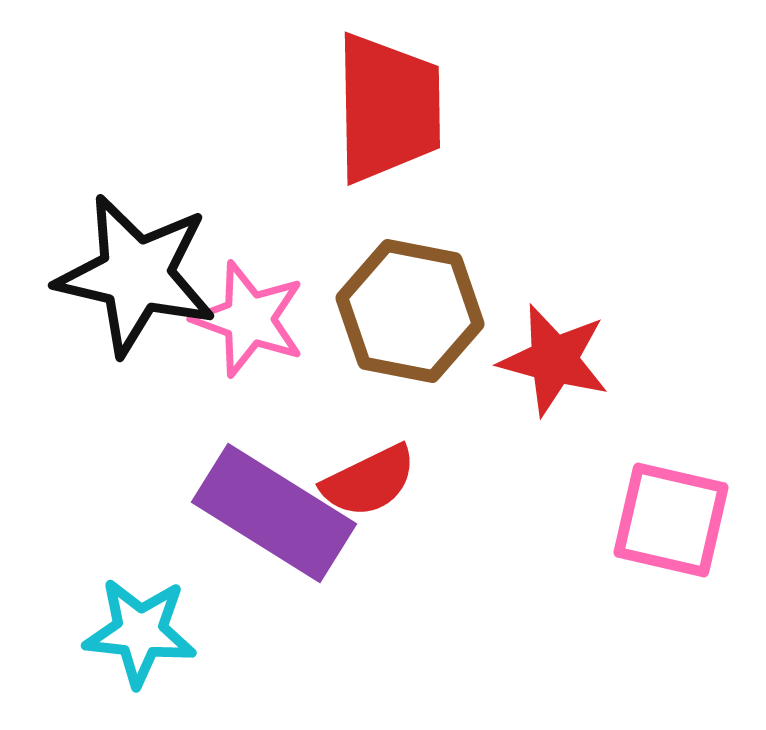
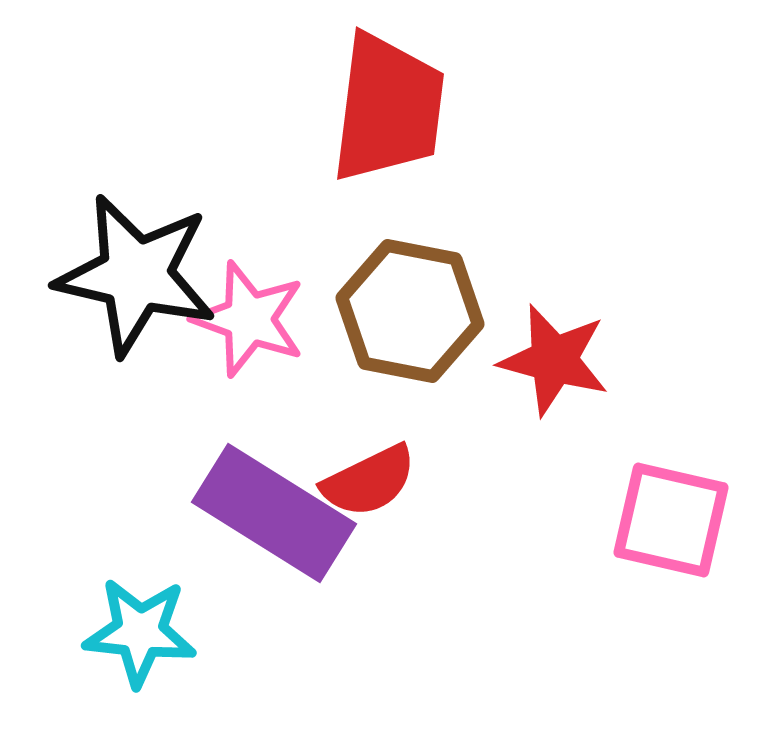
red trapezoid: rotated 8 degrees clockwise
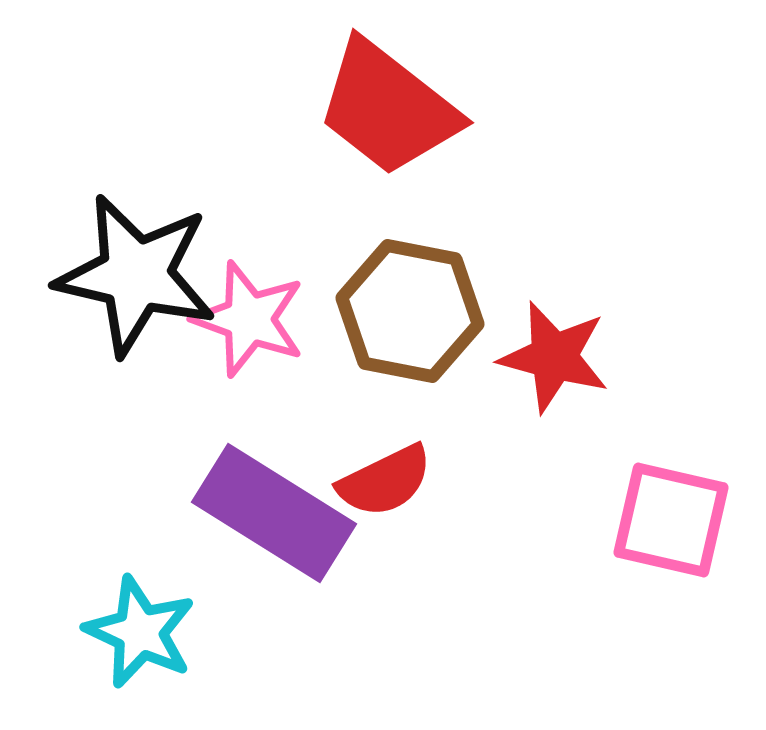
red trapezoid: rotated 121 degrees clockwise
red star: moved 3 px up
red semicircle: moved 16 px right
cyan star: rotated 19 degrees clockwise
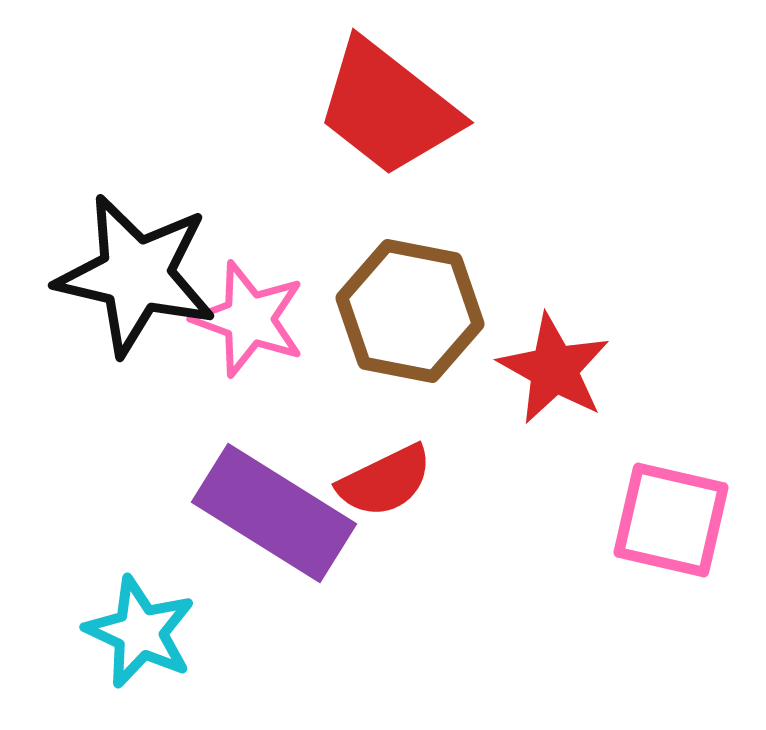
red star: moved 12 px down; rotated 14 degrees clockwise
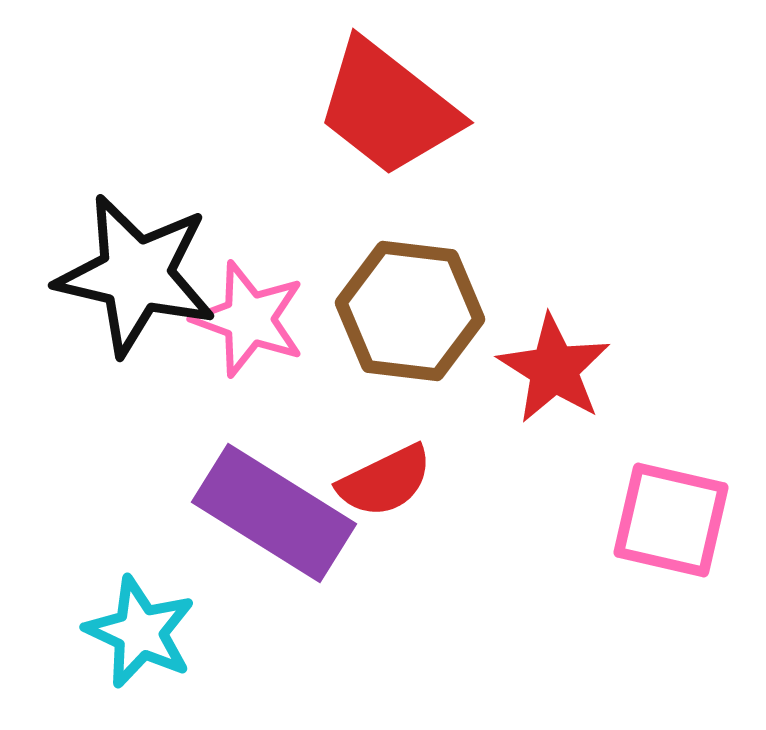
brown hexagon: rotated 4 degrees counterclockwise
red star: rotated 3 degrees clockwise
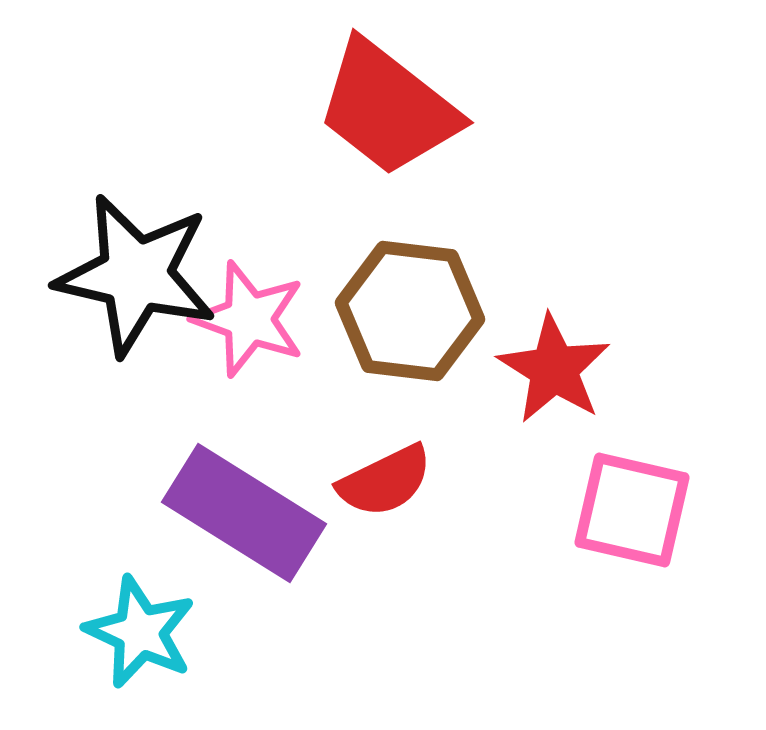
purple rectangle: moved 30 px left
pink square: moved 39 px left, 10 px up
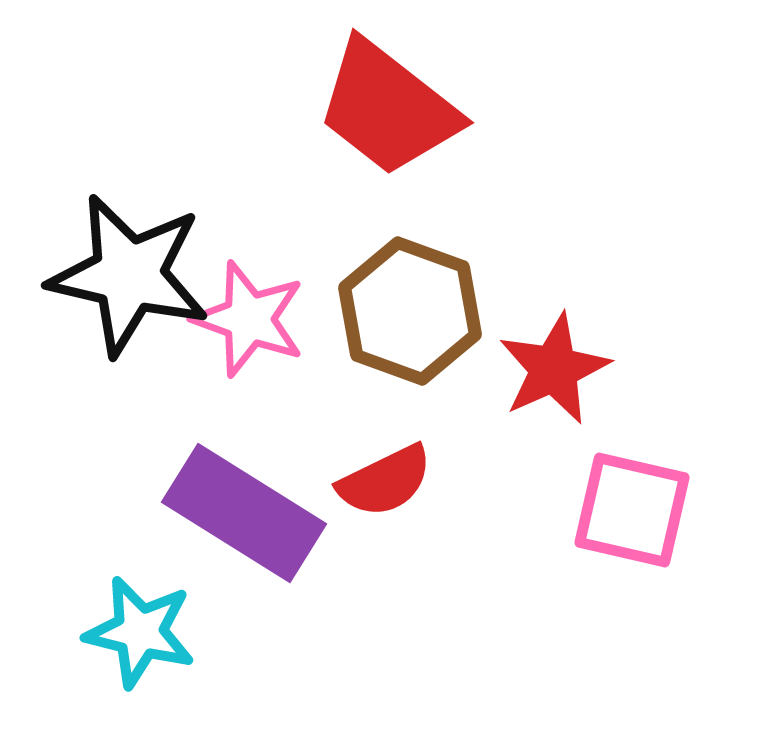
black star: moved 7 px left
brown hexagon: rotated 13 degrees clockwise
red star: rotated 16 degrees clockwise
cyan star: rotated 11 degrees counterclockwise
